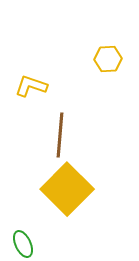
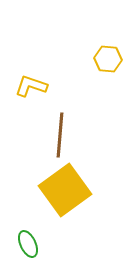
yellow hexagon: rotated 8 degrees clockwise
yellow square: moved 2 px left, 1 px down; rotated 9 degrees clockwise
green ellipse: moved 5 px right
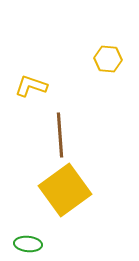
brown line: rotated 9 degrees counterclockwise
green ellipse: rotated 60 degrees counterclockwise
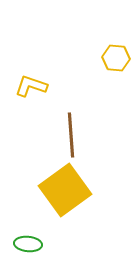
yellow hexagon: moved 8 px right, 1 px up
brown line: moved 11 px right
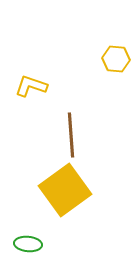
yellow hexagon: moved 1 px down
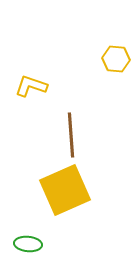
yellow square: rotated 12 degrees clockwise
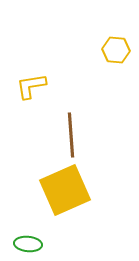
yellow hexagon: moved 9 px up
yellow L-shape: rotated 28 degrees counterclockwise
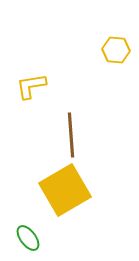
yellow square: rotated 6 degrees counterclockwise
green ellipse: moved 6 px up; rotated 48 degrees clockwise
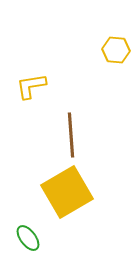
yellow square: moved 2 px right, 2 px down
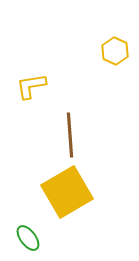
yellow hexagon: moved 1 px left, 1 px down; rotated 20 degrees clockwise
brown line: moved 1 px left
